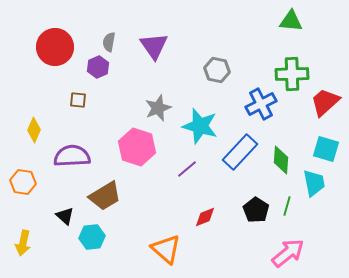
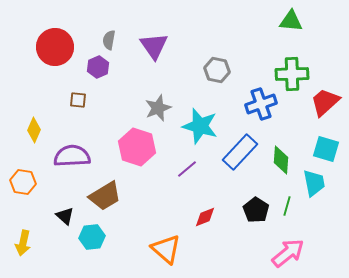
gray semicircle: moved 2 px up
blue cross: rotated 8 degrees clockwise
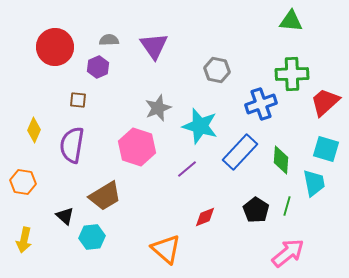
gray semicircle: rotated 78 degrees clockwise
purple semicircle: moved 11 px up; rotated 78 degrees counterclockwise
yellow arrow: moved 1 px right, 3 px up
